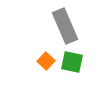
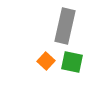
gray rectangle: rotated 36 degrees clockwise
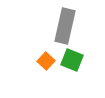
green square: moved 2 px up; rotated 10 degrees clockwise
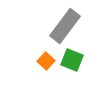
gray rectangle: rotated 24 degrees clockwise
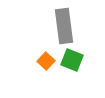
gray rectangle: moved 1 px left; rotated 44 degrees counterclockwise
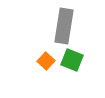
gray rectangle: rotated 16 degrees clockwise
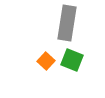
gray rectangle: moved 3 px right, 3 px up
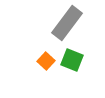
gray rectangle: rotated 28 degrees clockwise
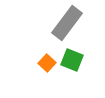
orange square: moved 1 px right, 2 px down
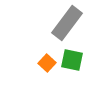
green square: rotated 10 degrees counterclockwise
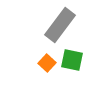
gray rectangle: moved 7 px left, 2 px down
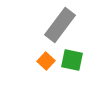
orange square: moved 1 px left, 2 px up
